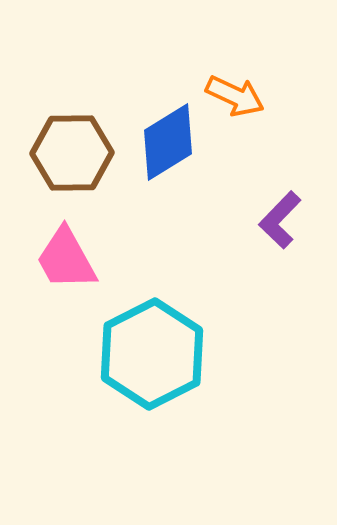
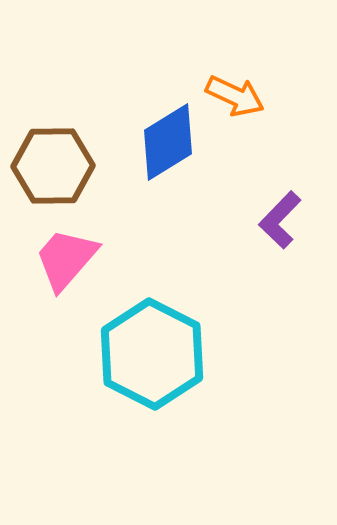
brown hexagon: moved 19 px left, 13 px down
pink trapezoid: rotated 70 degrees clockwise
cyan hexagon: rotated 6 degrees counterclockwise
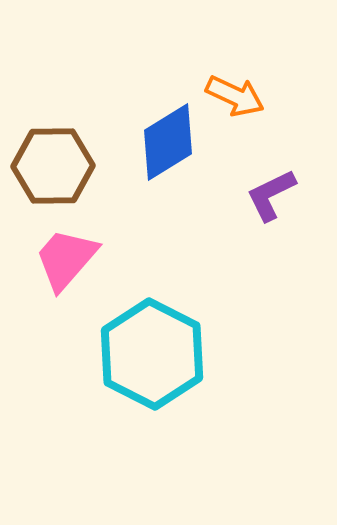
purple L-shape: moved 9 px left, 25 px up; rotated 20 degrees clockwise
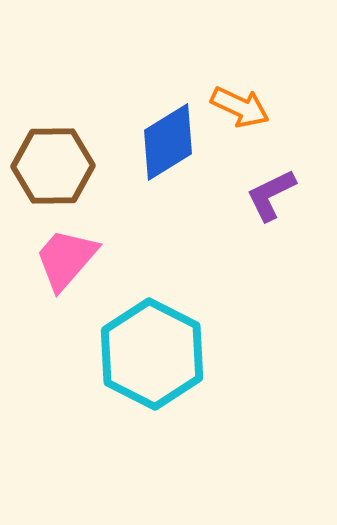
orange arrow: moved 5 px right, 11 px down
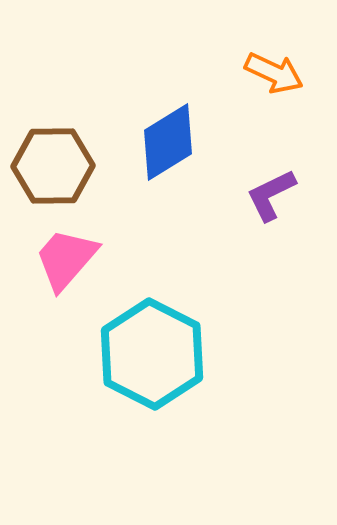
orange arrow: moved 34 px right, 34 px up
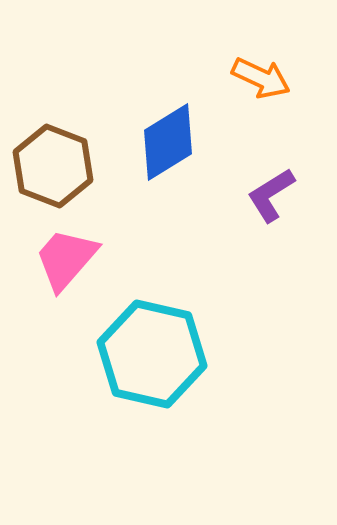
orange arrow: moved 13 px left, 5 px down
brown hexagon: rotated 22 degrees clockwise
purple L-shape: rotated 6 degrees counterclockwise
cyan hexagon: rotated 14 degrees counterclockwise
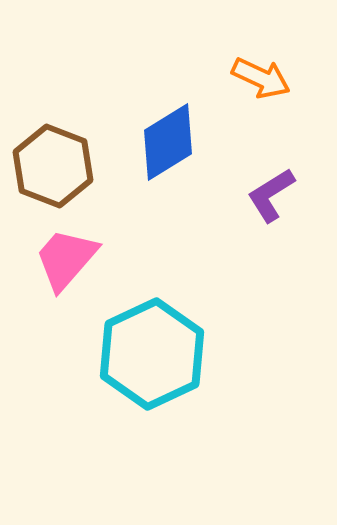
cyan hexagon: rotated 22 degrees clockwise
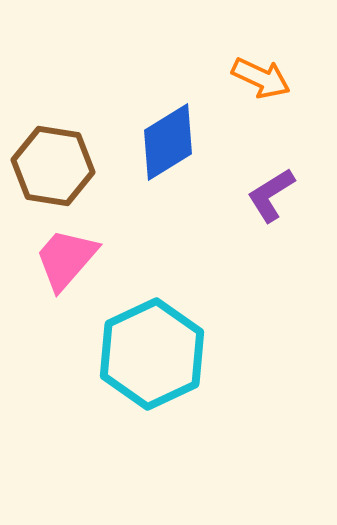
brown hexagon: rotated 12 degrees counterclockwise
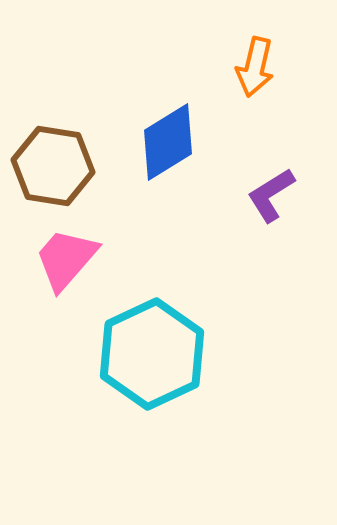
orange arrow: moved 6 px left, 11 px up; rotated 78 degrees clockwise
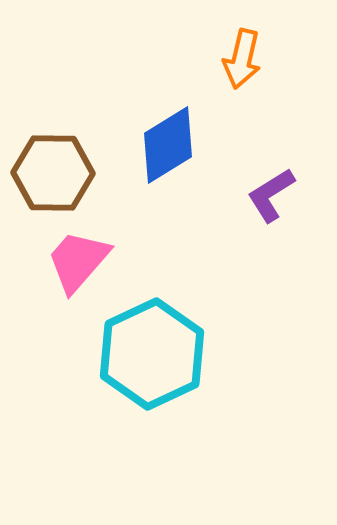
orange arrow: moved 13 px left, 8 px up
blue diamond: moved 3 px down
brown hexagon: moved 7 px down; rotated 8 degrees counterclockwise
pink trapezoid: moved 12 px right, 2 px down
